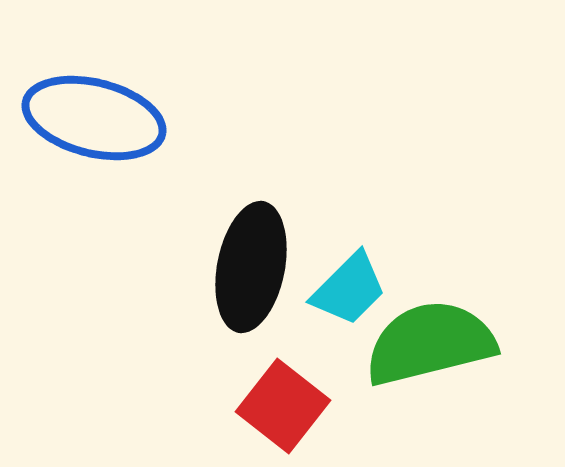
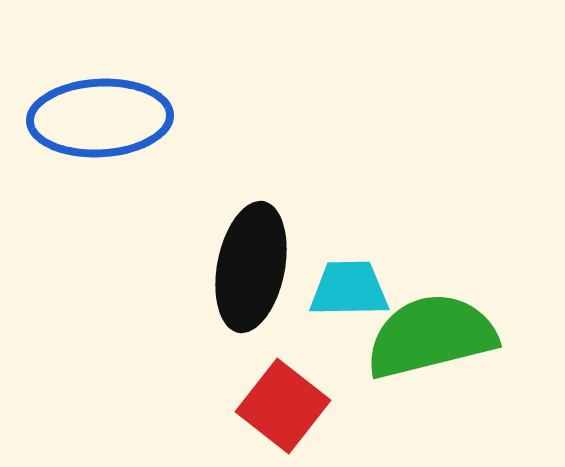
blue ellipse: moved 6 px right; rotated 17 degrees counterclockwise
cyan trapezoid: rotated 136 degrees counterclockwise
green semicircle: moved 1 px right, 7 px up
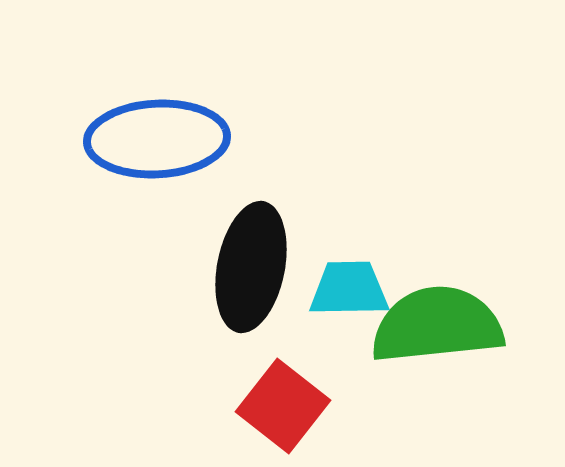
blue ellipse: moved 57 px right, 21 px down
green semicircle: moved 6 px right, 11 px up; rotated 8 degrees clockwise
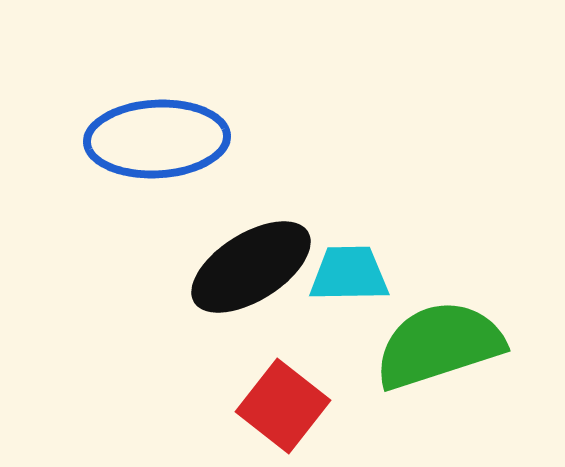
black ellipse: rotated 47 degrees clockwise
cyan trapezoid: moved 15 px up
green semicircle: moved 2 px right, 20 px down; rotated 12 degrees counterclockwise
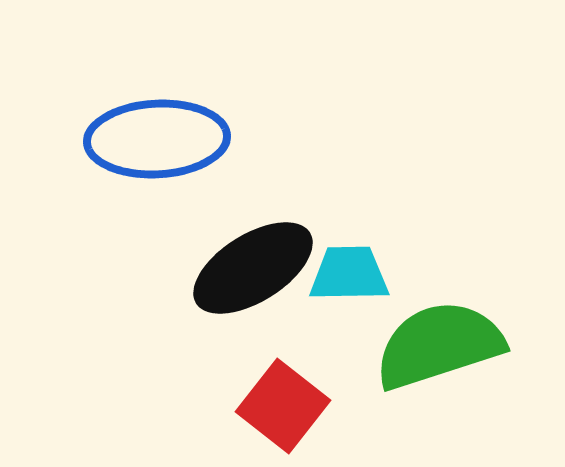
black ellipse: moved 2 px right, 1 px down
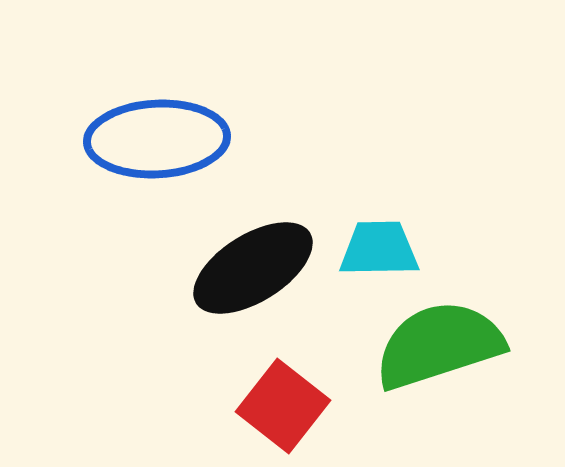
cyan trapezoid: moved 30 px right, 25 px up
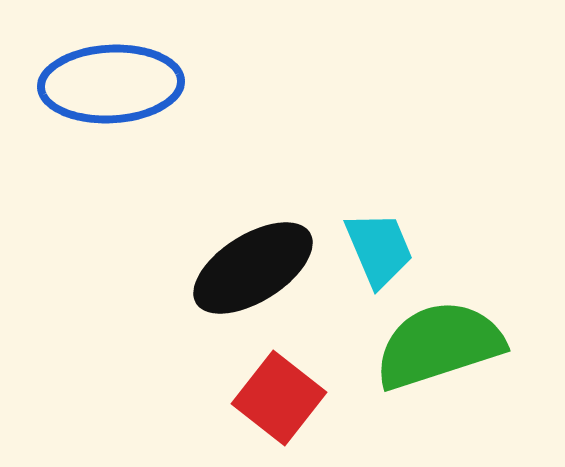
blue ellipse: moved 46 px left, 55 px up
cyan trapezoid: rotated 68 degrees clockwise
red square: moved 4 px left, 8 px up
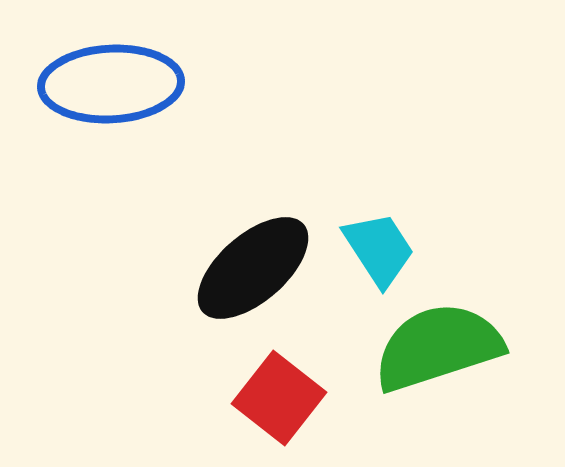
cyan trapezoid: rotated 10 degrees counterclockwise
black ellipse: rotated 9 degrees counterclockwise
green semicircle: moved 1 px left, 2 px down
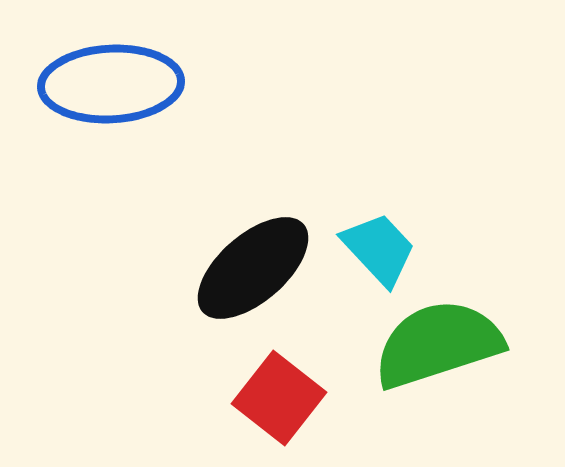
cyan trapezoid: rotated 10 degrees counterclockwise
green semicircle: moved 3 px up
